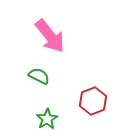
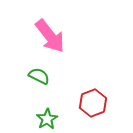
red hexagon: moved 2 px down
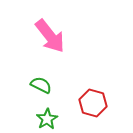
green semicircle: moved 2 px right, 9 px down
red hexagon: rotated 24 degrees counterclockwise
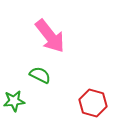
green semicircle: moved 1 px left, 10 px up
green star: moved 33 px left, 18 px up; rotated 25 degrees clockwise
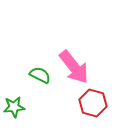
pink arrow: moved 24 px right, 31 px down
green star: moved 6 px down
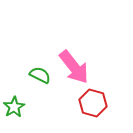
green star: rotated 25 degrees counterclockwise
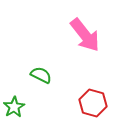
pink arrow: moved 11 px right, 32 px up
green semicircle: moved 1 px right
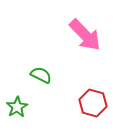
pink arrow: rotated 6 degrees counterclockwise
green star: moved 3 px right
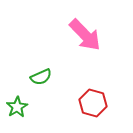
green semicircle: moved 2 px down; rotated 130 degrees clockwise
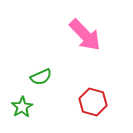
red hexagon: moved 1 px up
green star: moved 5 px right
